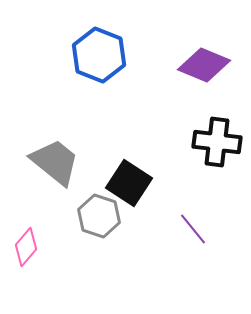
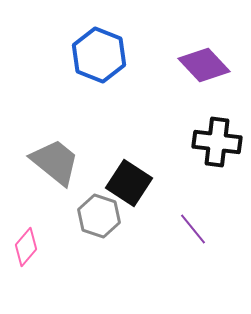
purple diamond: rotated 24 degrees clockwise
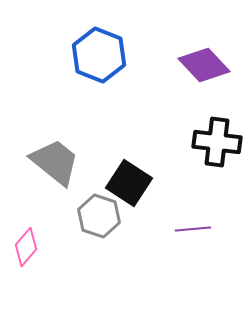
purple line: rotated 56 degrees counterclockwise
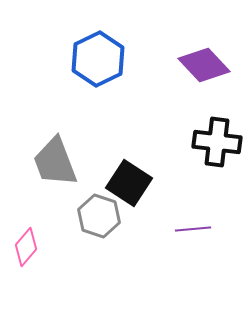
blue hexagon: moved 1 px left, 4 px down; rotated 12 degrees clockwise
gray trapezoid: rotated 150 degrees counterclockwise
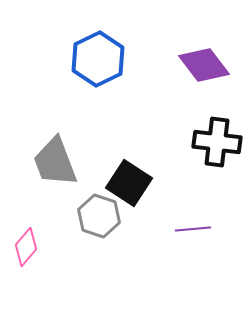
purple diamond: rotated 6 degrees clockwise
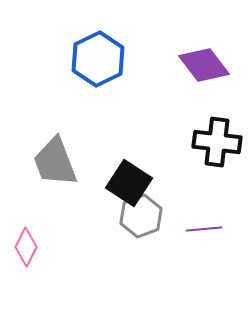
gray hexagon: moved 42 px right; rotated 21 degrees clockwise
purple line: moved 11 px right
pink diamond: rotated 15 degrees counterclockwise
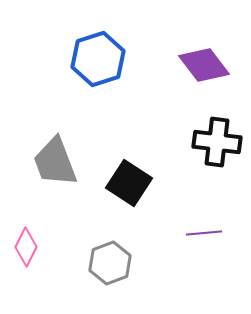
blue hexagon: rotated 8 degrees clockwise
gray hexagon: moved 31 px left, 47 px down
purple line: moved 4 px down
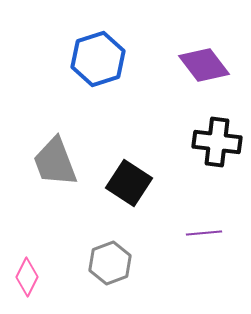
pink diamond: moved 1 px right, 30 px down
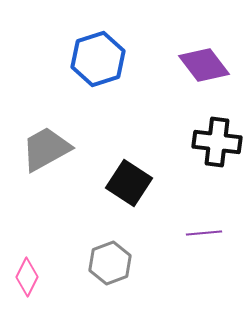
gray trapezoid: moved 9 px left, 13 px up; rotated 82 degrees clockwise
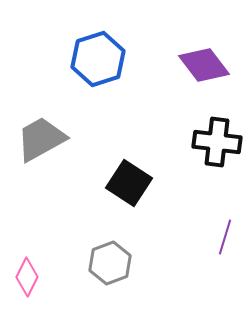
gray trapezoid: moved 5 px left, 10 px up
purple line: moved 21 px right, 4 px down; rotated 68 degrees counterclockwise
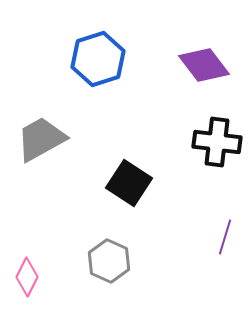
gray hexagon: moved 1 px left, 2 px up; rotated 15 degrees counterclockwise
